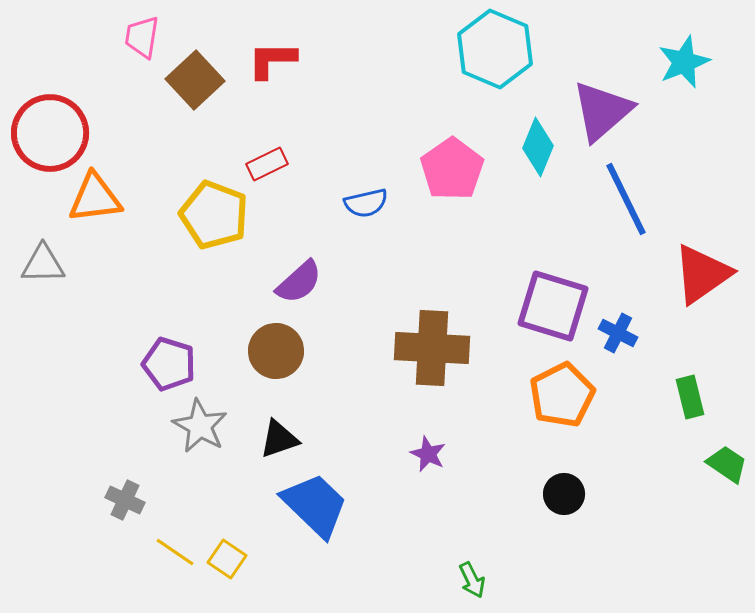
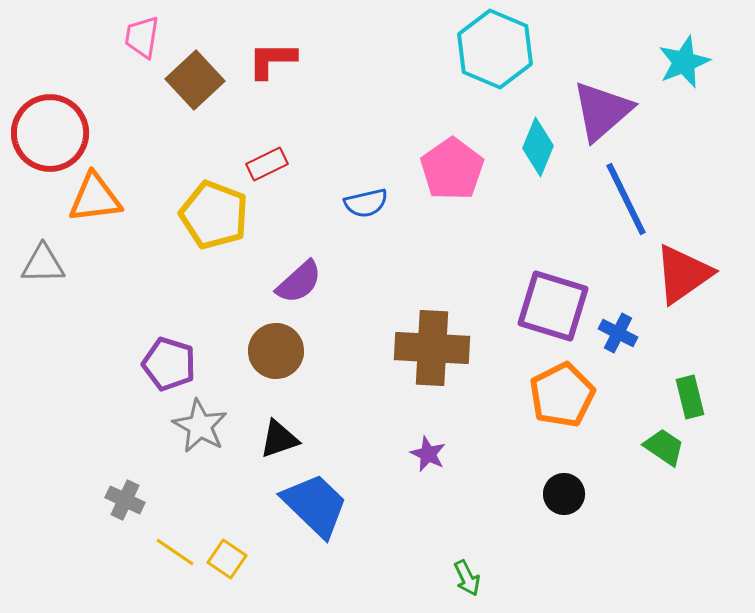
red triangle: moved 19 px left
green trapezoid: moved 63 px left, 17 px up
green arrow: moved 5 px left, 2 px up
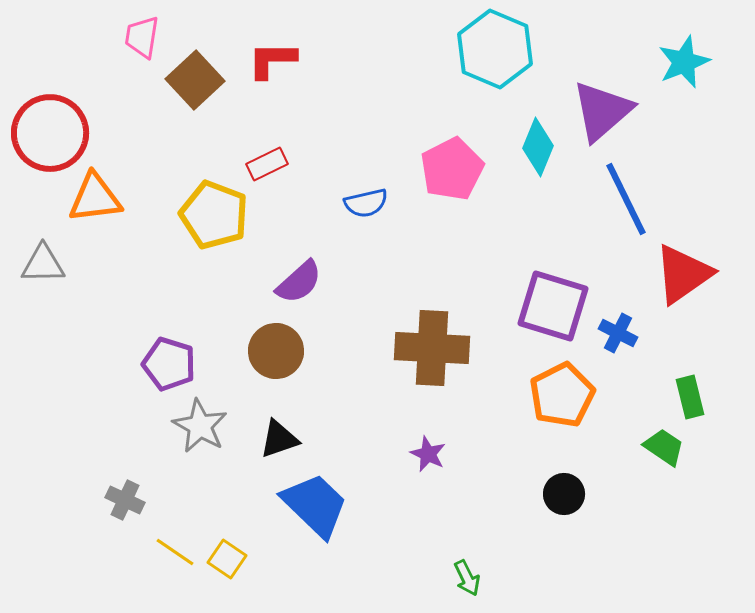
pink pentagon: rotated 8 degrees clockwise
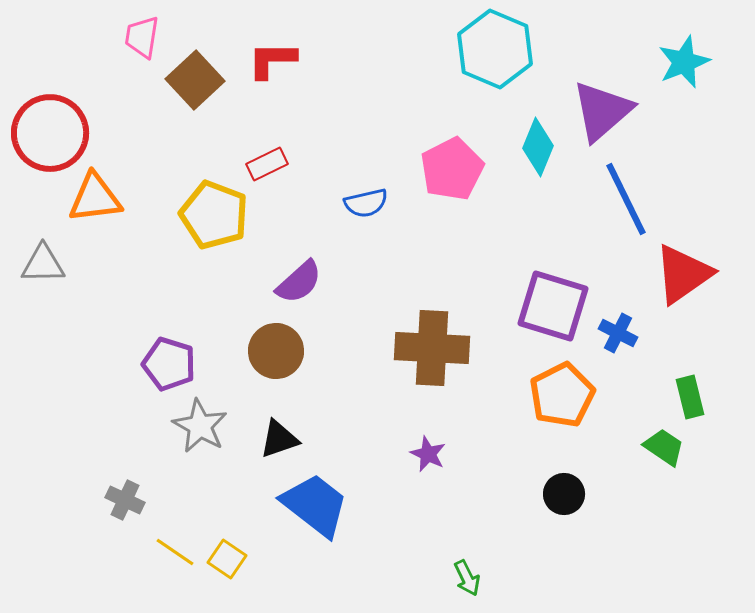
blue trapezoid: rotated 6 degrees counterclockwise
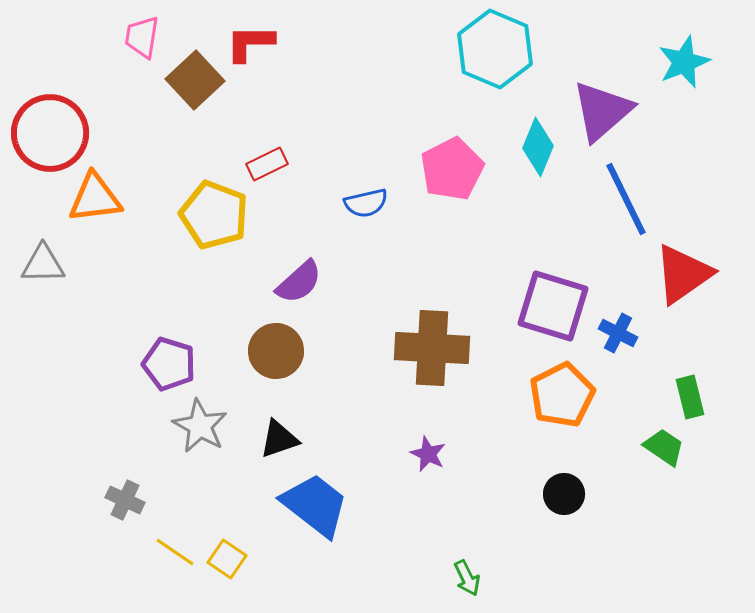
red L-shape: moved 22 px left, 17 px up
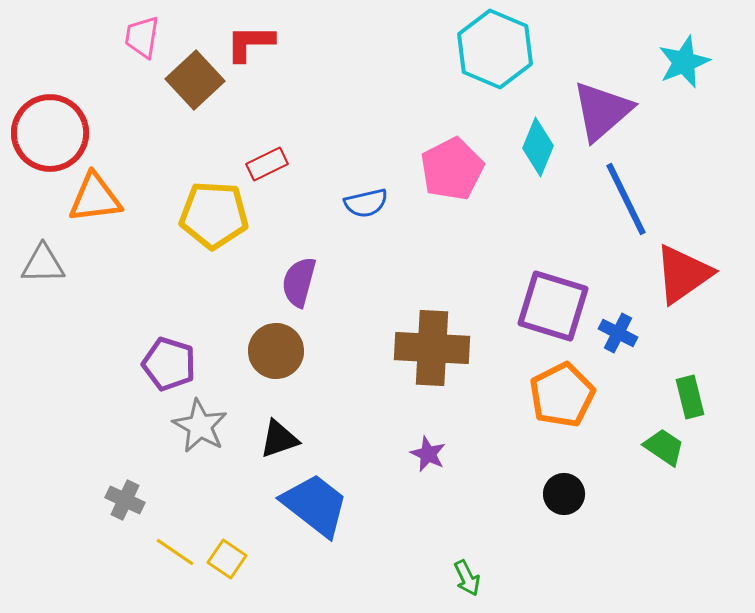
yellow pentagon: rotated 18 degrees counterclockwise
purple semicircle: rotated 147 degrees clockwise
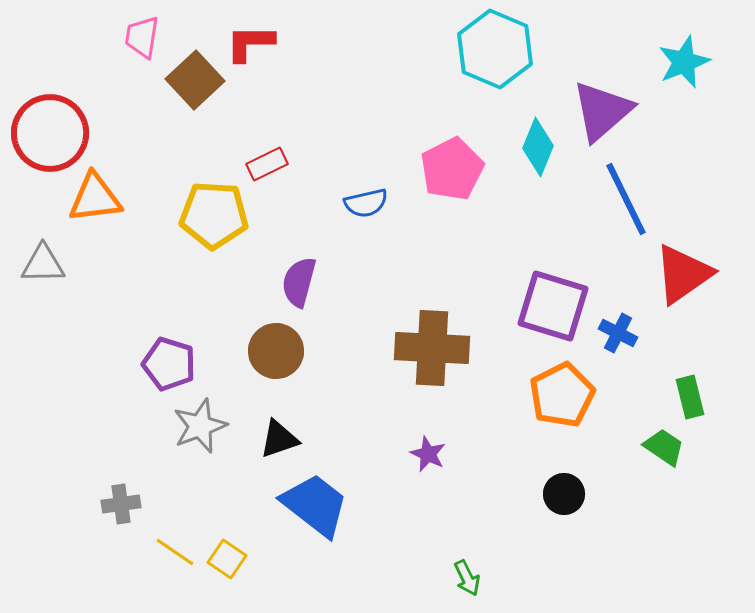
gray star: rotated 22 degrees clockwise
gray cross: moved 4 px left, 4 px down; rotated 33 degrees counterclockwise
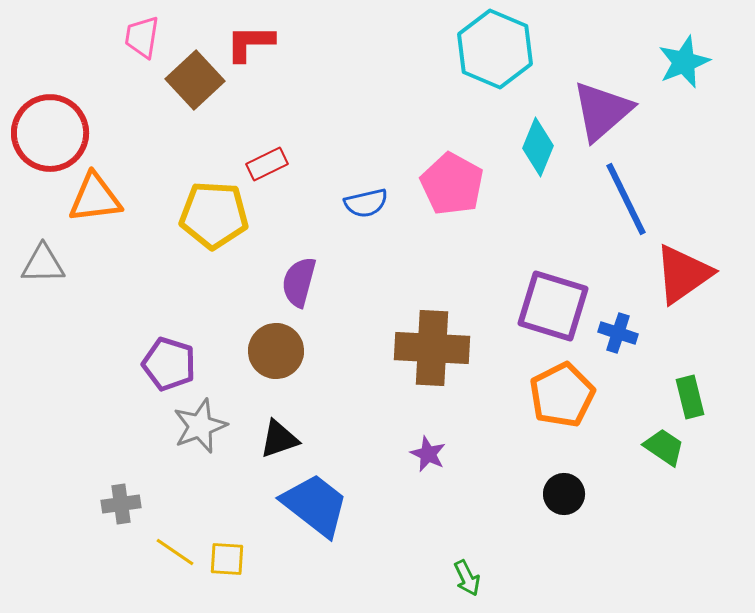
pink pentagon: moved 15 px down; rotated 16 degrees counterclockwise
blue cross: rotated 9 degrees counterclockwise
yellow square: rotated 30 degrees counterclockwise
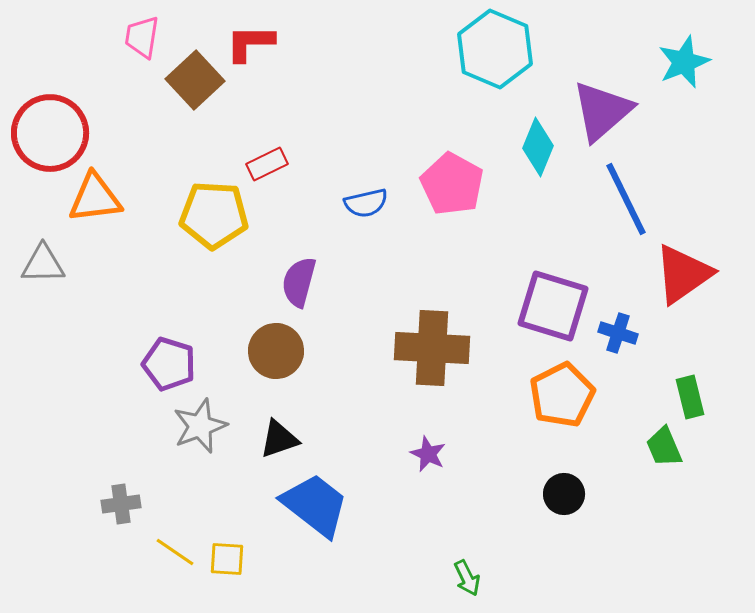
green trapezoid: rotated 147 degrees counterclockwise
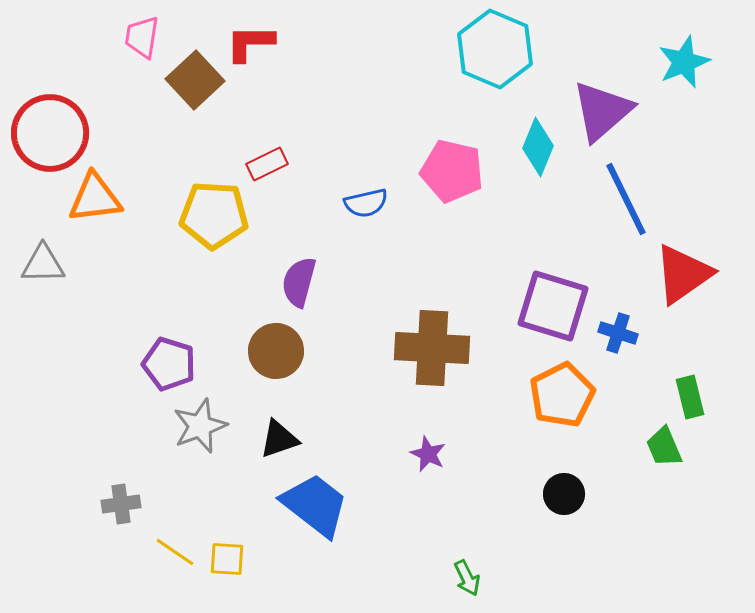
pink pentagon: moved 13 px up; rotated 16 degrees counterclockwise
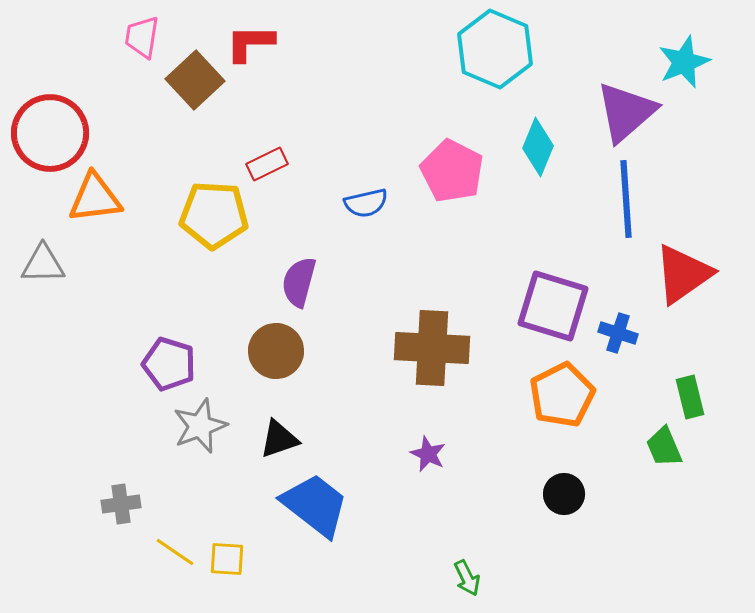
purple triangle: moved 24 px right, 1 px down
pink pentagon: rotated 14 degrees clockwise
blue line: rotated 22 degrees clockwise
